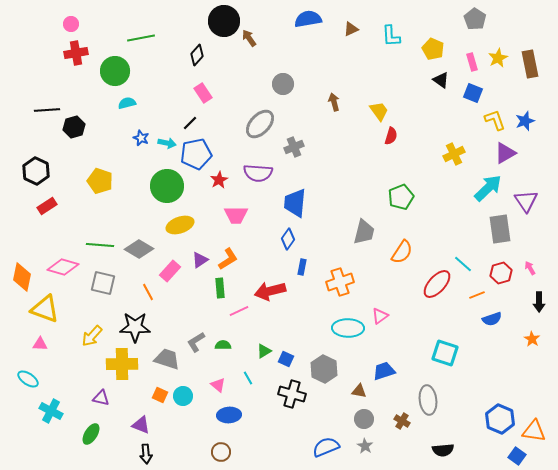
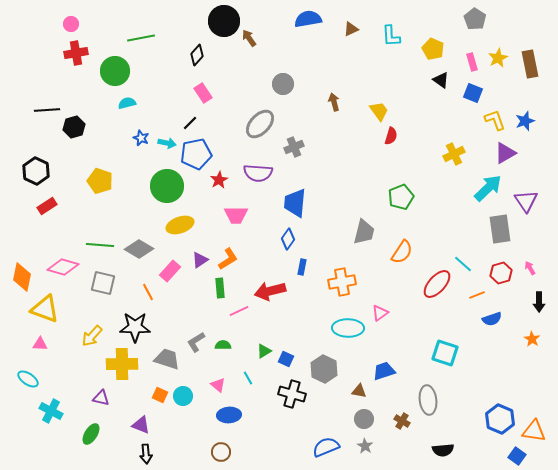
orange cross at (340, 282): moved 2 px right; rotated 8 degrees clockwise
pink triangle at (380, 316): moved 3 px up
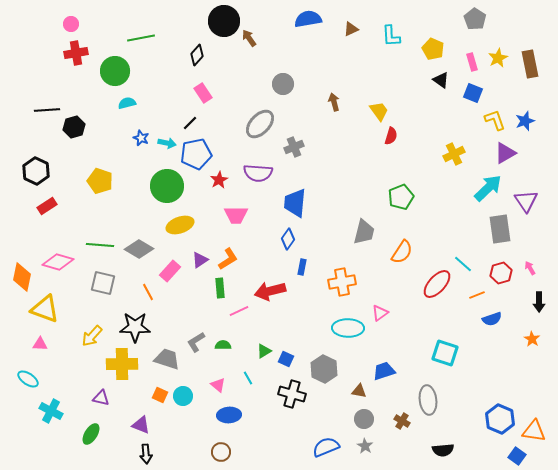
pink diamond at (63, 267): moved 5 px left, 5 px up
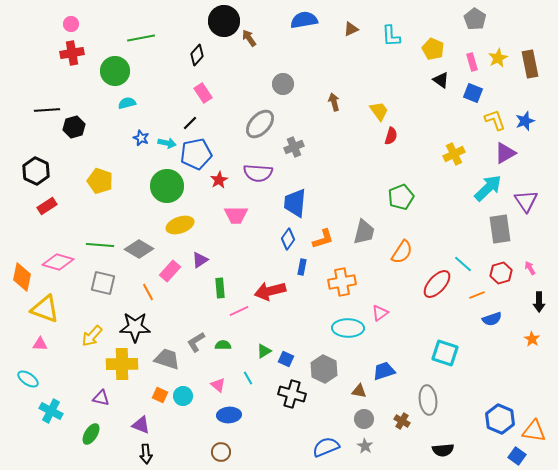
blue semicircle at (308, 19): moved 4 px left, 1 px down
red cross at (76, 53): moved 4 px left
orange L-shape at (228, 259): moved 95 px right, 20 px up; rotated 15 degrees clockwise
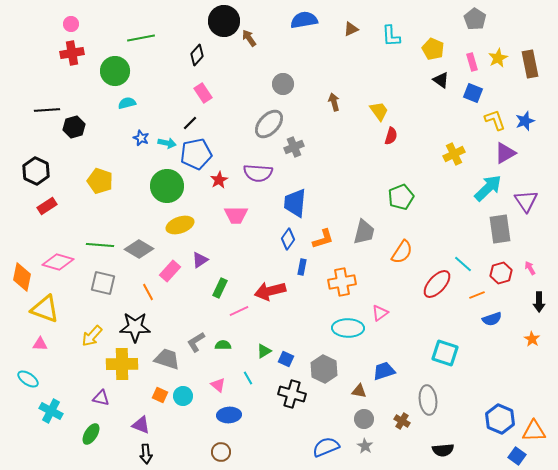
gray ellipse at (260, 124): moved 9 px right
green rectangle at (220, 288): rotated 30 degrees clockwise
orange triangle at (534, 431): rotated 10 degrees counterclockwise
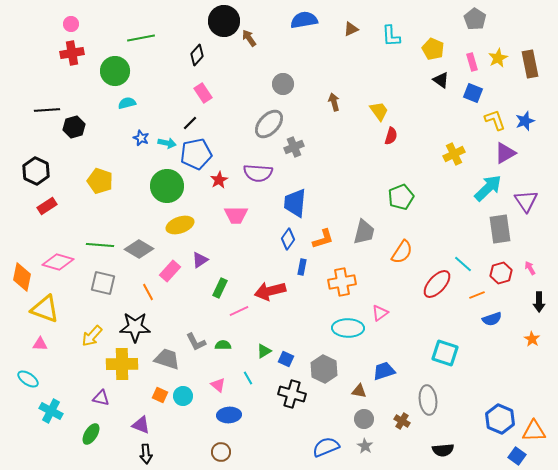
gray L-shape at (196, 342): rotated 85 degrees counterclockwise
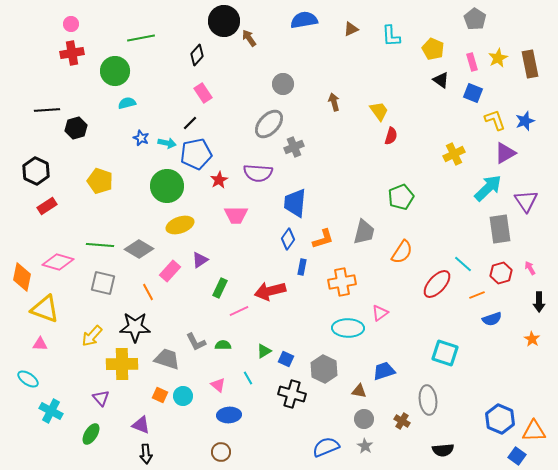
black hexagon at (74, 127): moved 2 px right, 1 px down
purple triangle at (101, 398): rotated 36 degrees clockwise
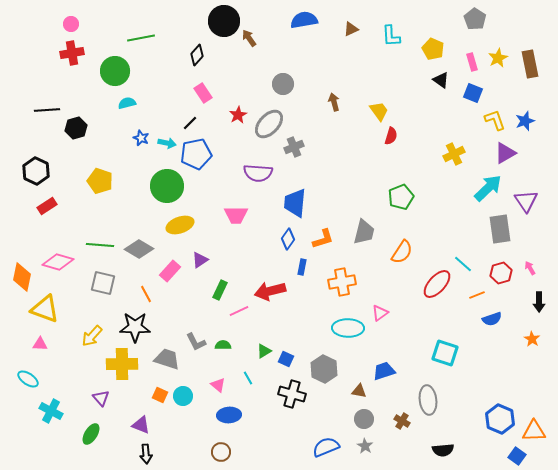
red star at (219, 180): moved 19 px right, 65 px up
green rectangle at (220, 288): moved 2 px down
orange line at (148, 292): moved 2 px left, 2 px down
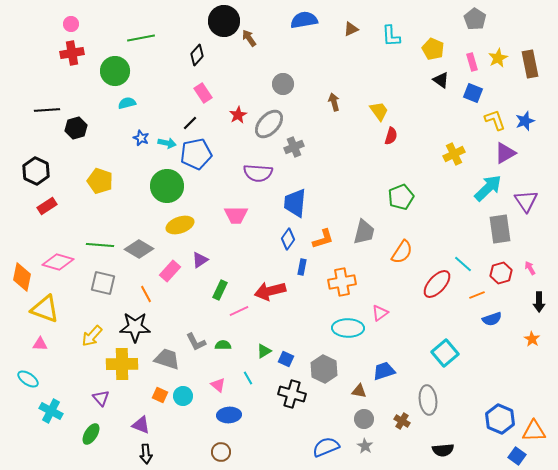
cyan square at (445, 353): rotated 32 degrees clockwise
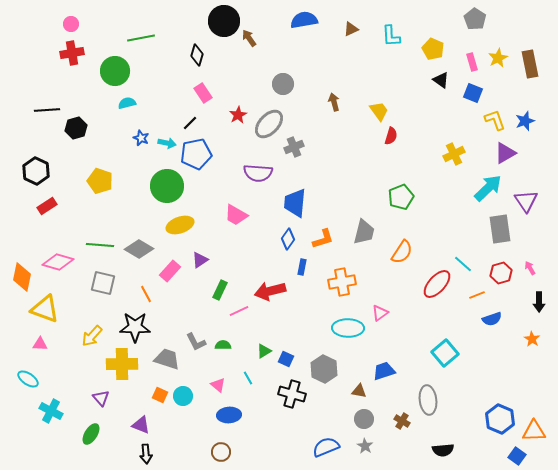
black diamond at (197, 55): rotated 25 degrees counterclockwise
pink trapezoid at (236, 215): rotated 30 degrees clockwise
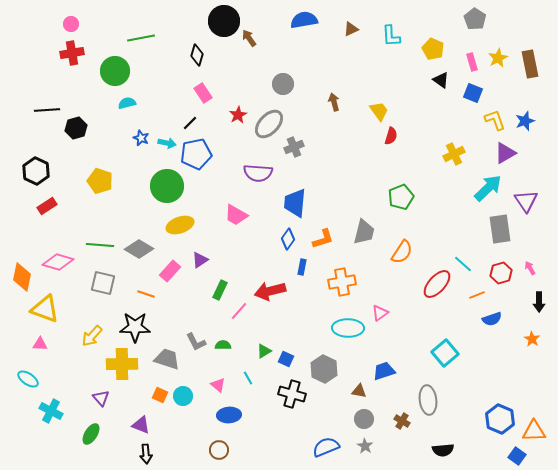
orange line at (146, 294): rotated 42 degrees counterclockwise
pink line at (239, 311): rotated 24 degrees counterclockwise
brown circle at (221, 452): moved 2 px left, 2 px up
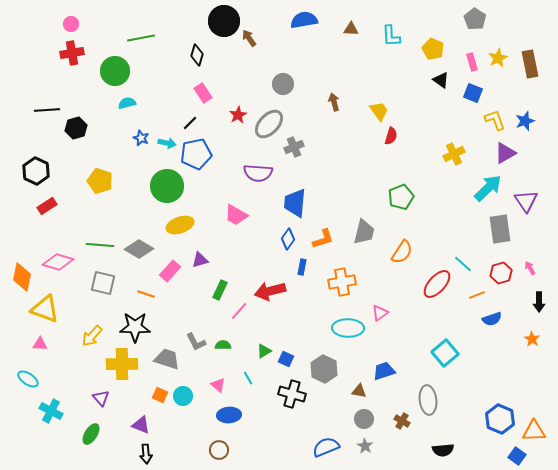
brown triangle at (351, 29): rotated 28 degrees clockwise
purple triangle at (200, 260): rotated 18 degrees clockwise
